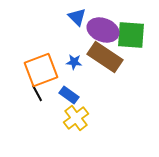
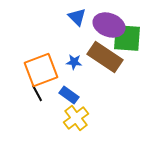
purple ellipse: moved 6 px right, 5 px up
green square: moved 4 px left, 3 px down
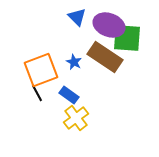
blue star: rotated 21 degrees clockwise
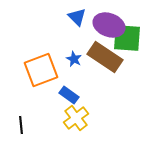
blue star: moved 3 px up
black line: moved 16 px left, 32 px down; rotated 24 degrees clockwise
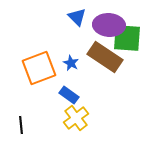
purple ellipse: rotated 16 degrees counterclockwise
blue star: moved 3 px left, 4 px down
orange square: moved 2 px left, 2 px up
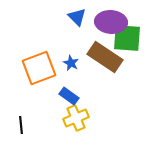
purple ellipse: moved 2 px right, 3 px up
blue rectangle: moved 1 px down
yellow cross: rotated 15 degrees clockwise
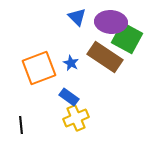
green square: rotated 24 degrees clockwise
blue rectangle: moved 1 px down
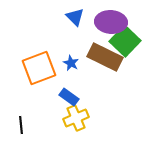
blue triangle: moved 2 px left
green square: moved 2 px left, 3 px down; rotated 16 degrees clockwise
brown rectangle: rotated 8 degrees counterclockwise
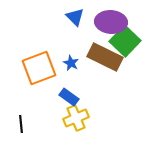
black line: moved 1 px up
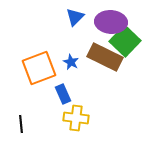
blue triangle: rotated 30 degrees clockwise
blue star: moved 1 px up
blue rectangle: moved 6 px left, 3 px up; rotated 30 degrees clockwise
yellow cross: rotated 30 degrees clockwise
